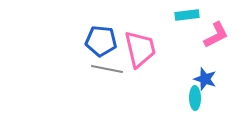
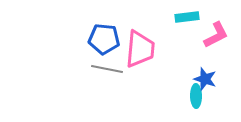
cyan rectangle: moved 2 px down
blue pentagon: moved 3 px right, 2 px up
pink trapezoid: rotated 18 degrees clockwise
cyan ellipse: moved 1 px right, 2 px up
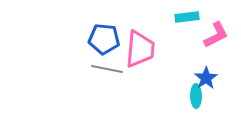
blue star: moved 1 px right, 1 px up; rotated 20 degrees clockwise
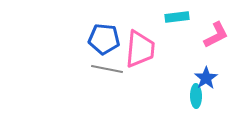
cyan rectangle: moved 10 px left
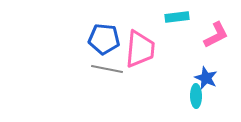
blue star: rotated 15 degrees counterclockwise
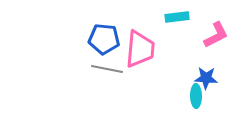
blue star: rotated 20 degrees counterclockwise
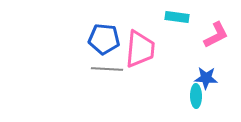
cyan rectangle: rotated 15 degrees clockwise
gray line: rotated 8 degrees counterclockwise
